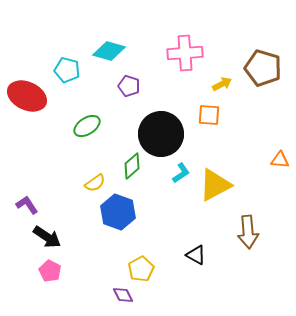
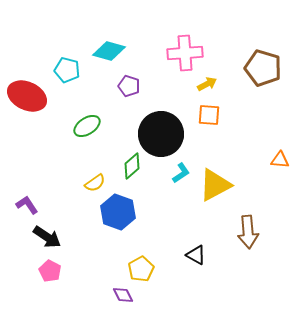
yellow arrow: moved 15 px left
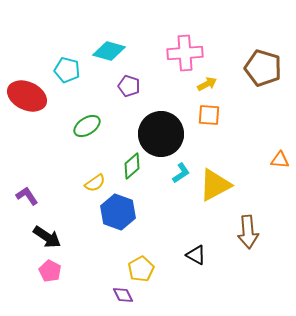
purple L-shape: moved 9 px up
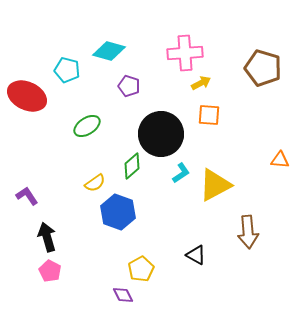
yellow arrow: moved 6 px left, 1 px up
black arrow: rotated 140 degrees counterclockwise
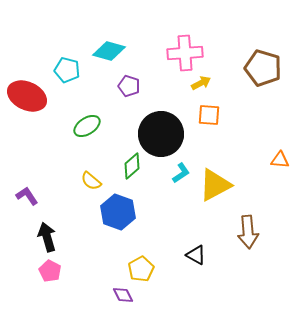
yellow semicircle: moved 4 px left, 2 px up; rotated 75 degrees clockwise
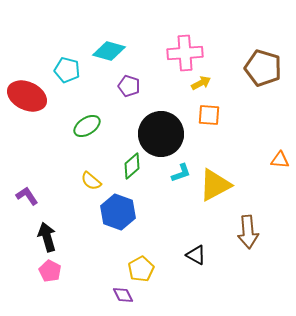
cyan L-shape: rotated 15 degrees clockwise
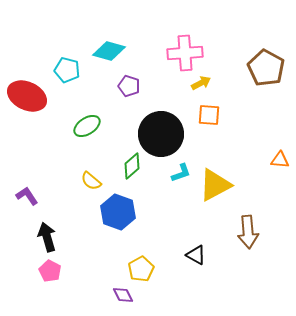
brown pentagon: moved 3 px right; rotated 12 degrees clockwise
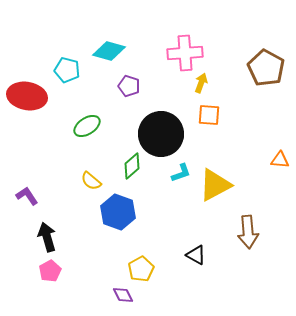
yellow arrow: rotated 42 degrees counterclockwise
red ellipse: rotated 15 degrees counterclockwise
pink pentagon: rotated 15 degrees clockwise
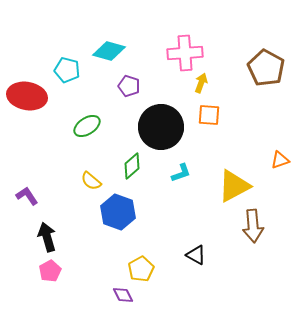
black circle: moved 7 px up
orange triangle: rotated 24 degrees counterclockwise
yellow triangle: moved 19 px right, 1 px down
brown arrow: moved 5 px right, 6 px up
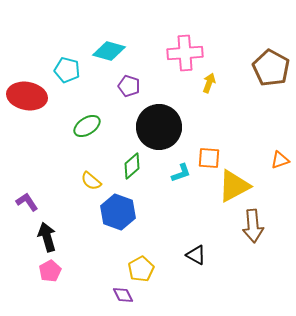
brown pentagon: moved 5 px right
yellow arrow: moved 8 px right
orange square: moved 43 px down
black circle: moved 2 px left
purple L-shape: moved 6 px down
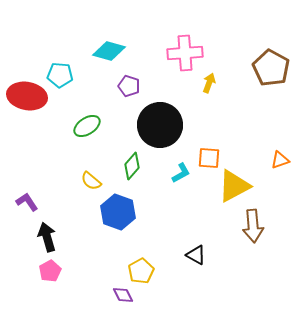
cyan pentagon: moved 7 px left, 5 px down; rotated 10 degrees counterclockwise
black circle: moved 1 px right, 2 px up
green diamond: rotated 8 degrees counterclockwise
cyan L-shape: rotated 10 degrees counterclockwise
yellow pentagon: moved 2 px down
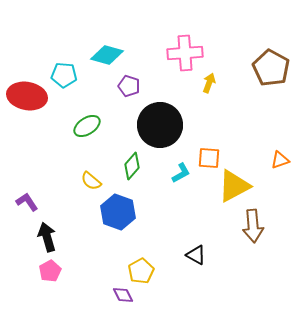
cyan diamond: moved 2 px left, 4 px down
cyan pentagon: moved 4 px right
